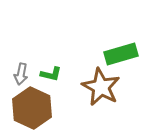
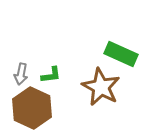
green rectangle: rotated 40 degrees clockwise
green L-shape: moved 1 px down; rotated 20 degrees counterclockwise
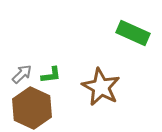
green rectangle: moved 12 px right, 21 px up
gray arrow: moved 1 px right; rotated 145 degrees counterclockwise
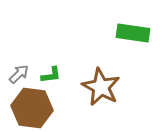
green rectangle: rotated 16 degrees counterclockwise
gray arrow: moved 3 px left
brown hexagon: rotated 18 degrees counterclockwise
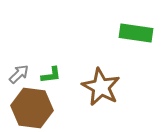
green rectangle: moved 3 px right
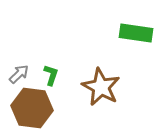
green L-shape: rotated 65 degrees counterclockwise
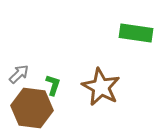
green L-shape: moved 2 px right, 10 px down
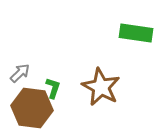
gray arrow: moved 1 px right, 1 px up
green L-shape: moved 3 px down
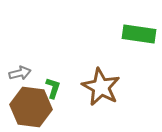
green rectangle: moved 3 px right, 1 px down
gray arrow: rotated 30 degrees clockwise
brown hexagon: moved 1 px left, 1 px up
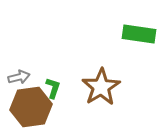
gray arrow: moved 1 px left, 4 px down
brown star: rotated 12 degrees clockwise
brown hexagon: rotated 15 degrees counterclockwise
